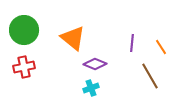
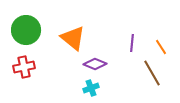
green circle: moved 2 px right
brown line: moved 2 px right, 3 px up
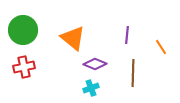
green circle: moved 3 px left
purple line: moved 5 px left, 8 px up
brown line: moved 19 px left; rotated 32 degrees clockwise
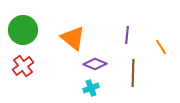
red cross: moved 1 px left, 1 px up; rotated 25 degrees counterclockwise
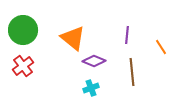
purple diamond: moved 1 px left, 3 px up
brown line: moved 1 px left, 1 px up; rotated 8 degrees counterclockwise
